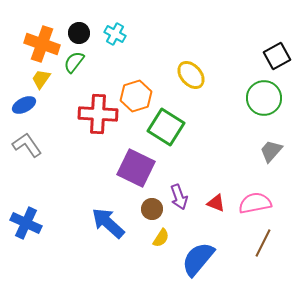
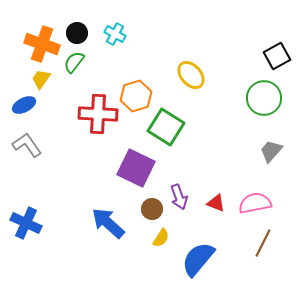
black circle: moved 2 px left
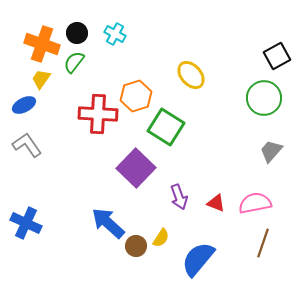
purple square: rotated 18 degrees clockwise
brown circle: moved 16 px left, 37 px down
brown line: rotated 8 degrees counterclockwise
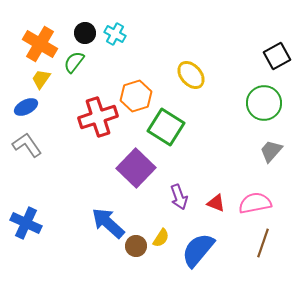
black circle: moved 8 px right
orange cross: moved 2 px left; rotated 12 degrees clockwise
green circle: moved 5 px down
blue ellipse: moved 2 px right, 2 px down
red cross: moved 3 px down; rotated 21 degrees counterclockwise
blue semicircle: moved 9 px up
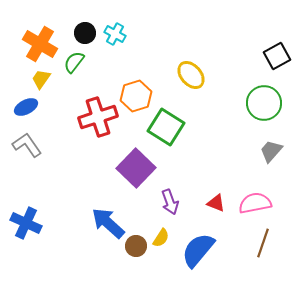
purple arrow: moved 9 px left, 5 px down
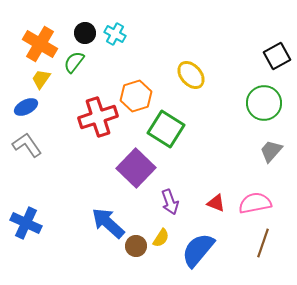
green square: moved 2 px down
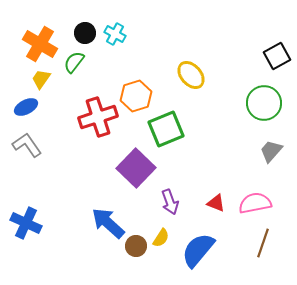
green square: rotated 36 degrees clockwise
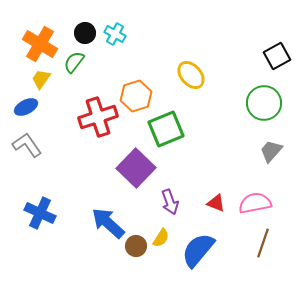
blue cross: moved 14 px right, 10 px up
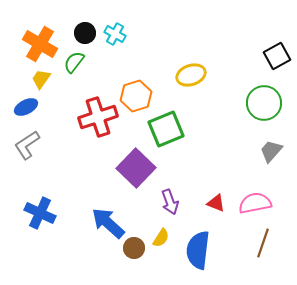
yellow ellipse: rotated 68 degrees counterclockwise
gray L-shape: rotated 88 degrees counterclockwise
brown circle: moved 2 px left, 2 px down
blue semicircle: rotated 33 degrees counterclockwise
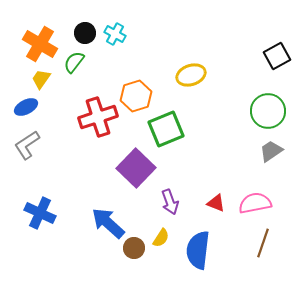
green circle: moved 4 px right, 8 px down
gray trapezoid: rotated 15 degrees clockwise
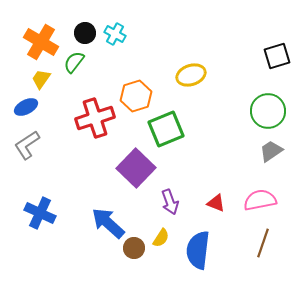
orange cross: moved 1 px right, 2 px up
black square: rotated 12 degrees clockwise
red cross: moved 3 px left, 1 px down
pink semicircle: moved 5 px right, 3 px up
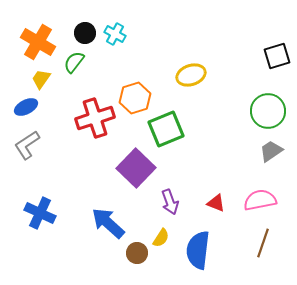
orange cross: moved 3 px left
orange hexagon: moved 1 px left, 2 px down
brown circle: moved 3 px right, 5 px down
